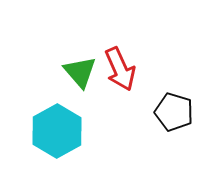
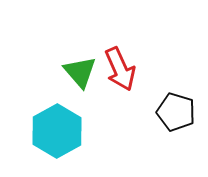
black pentagon: moved 2 px right
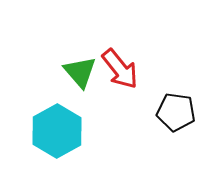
red arrow: rotated 15 degrees counterclockwise
black pentagon: rotated 9 degrees counterclockwise
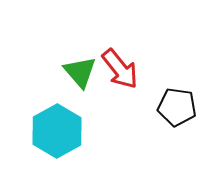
black pentagon: moved 1 px right, 5 px up
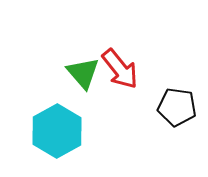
green triangle: moved 3 px right, 1 px down
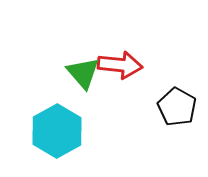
red arrow: moved 4 px up; rotated 45 degrees counterclockwise
black pentagon: rotated 21 degrees clockwise
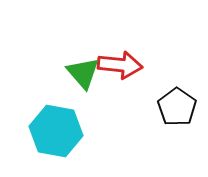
black pentagon: rotated 6 degrees clockwise
cyan hexagon: moved 1 px left; rotated 21 degrees counterclockwise
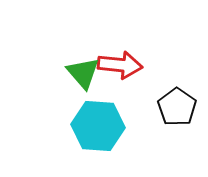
cyan hexagon: moved 42 px right, 5 px up; rotated 6 degrees counterclockwise
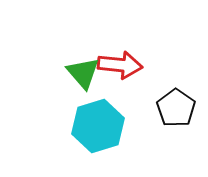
black pentagon: moved 1 px left, 1 px down
cyan hexagon: rotated 21 degrees counterclockwise
